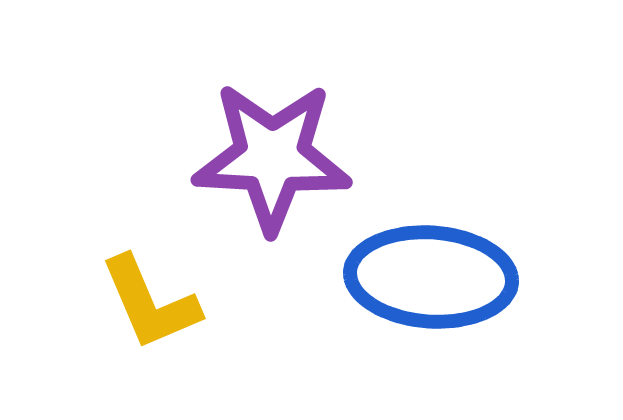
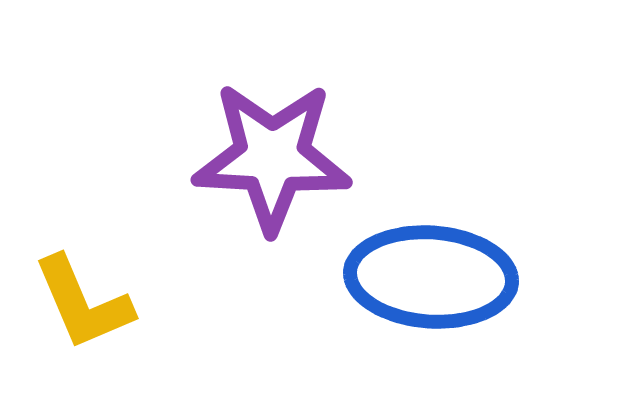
yellow L-shape: moved 67 px left
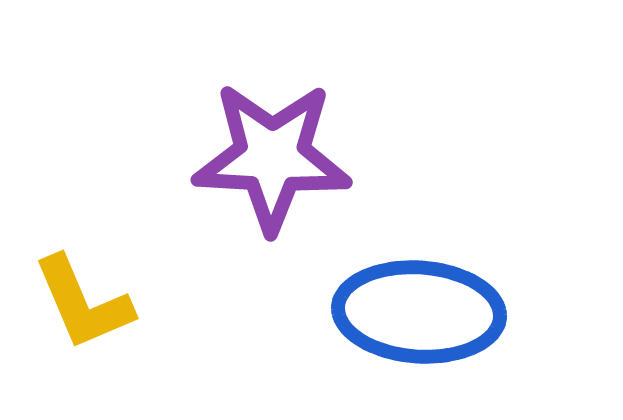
blue ellipse: moved 12 px left, 35 px down
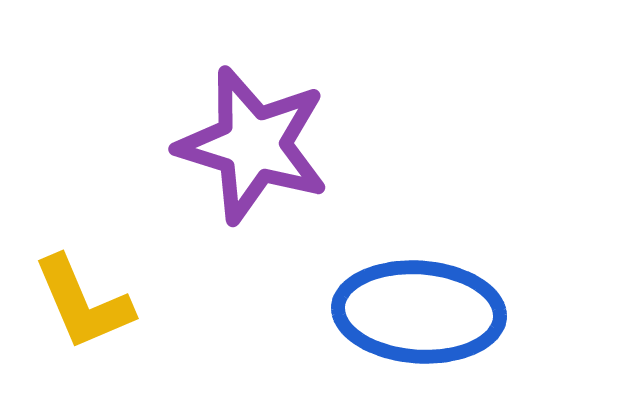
purple star: moved 19 px left, 12 px up; rotated 14 degrees clockwise
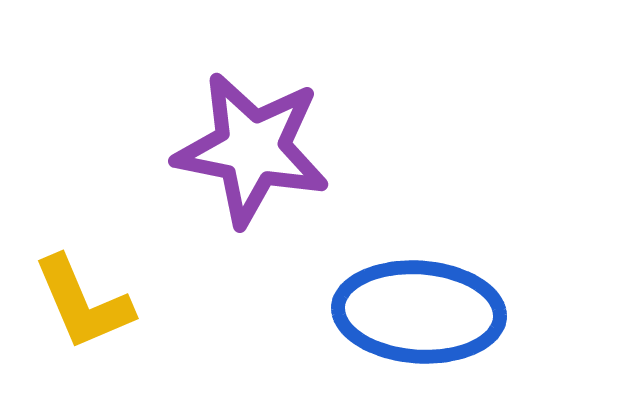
purple star: moved 1 px left, 4 px down; rotated 6 degrees counterclockwise
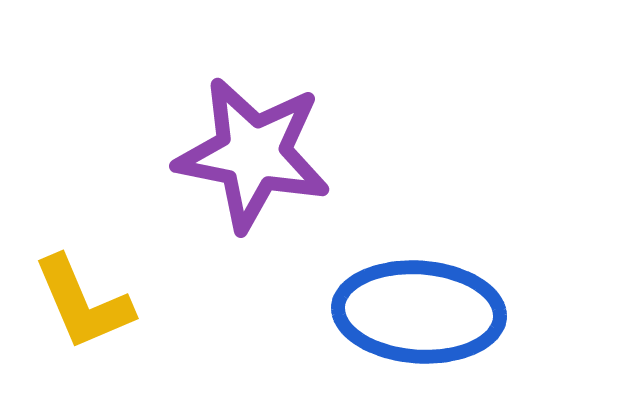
purple star: moved 1 px right, 5 px down
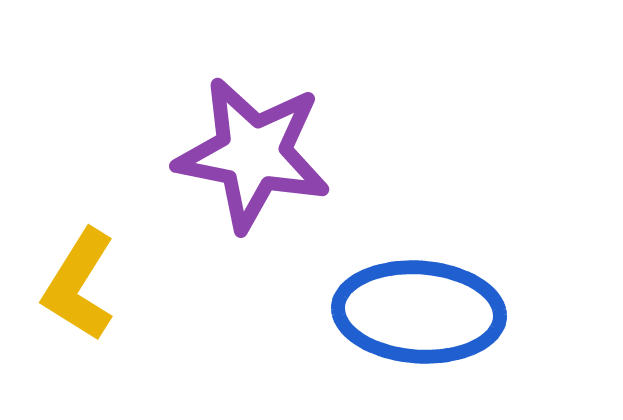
yellow L-shape: moved 4 px left, 18 px up; rotated 55 degrees clockwise
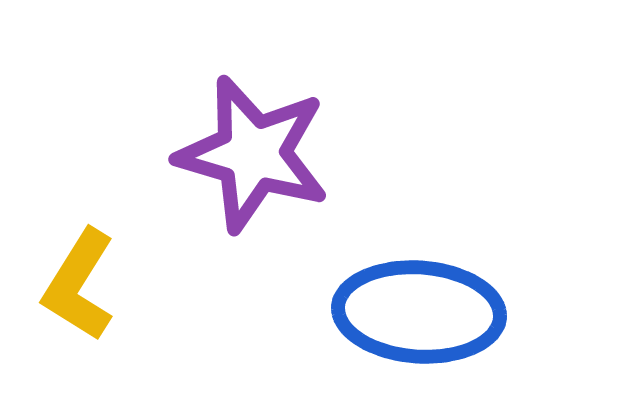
purple star: rotated 5 degrees clockwise
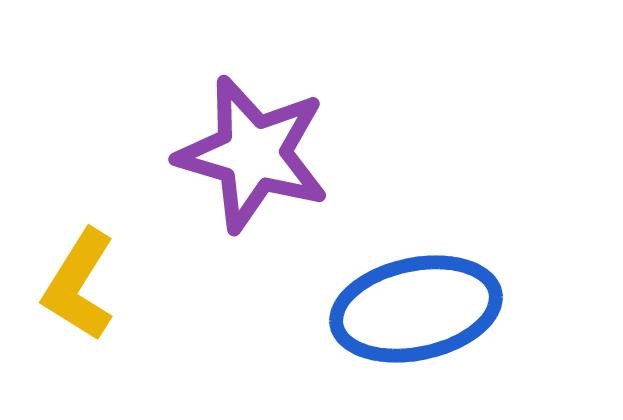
blue ellipse: moved 3 px left, 3 px up; rotated 16 degrees counterclockwise
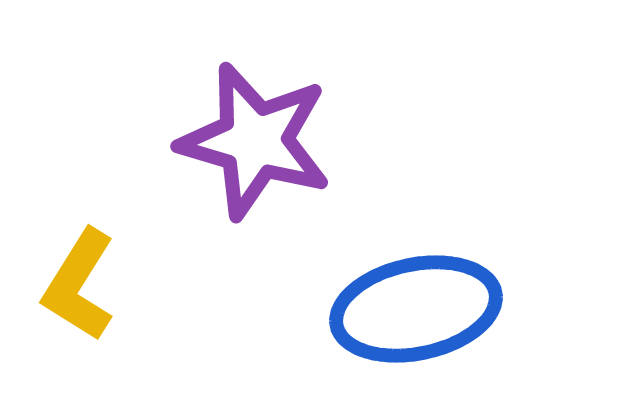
purple star: moved 2 px right, 13 px up
